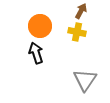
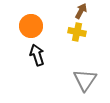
orange circle: moved 9 px left
black arrow: moved 1 px right, 2 px down
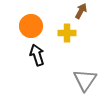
yellow cross: moved 10 px left, 1 px down; rotated 12 degrees counterclockwise
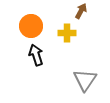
black arrow: moved 1 px left
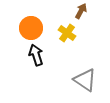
orange circle: moved 2 px down
yellow cross: rotated 36 degrees clockwise
gray triangle: rotated 30 degrees counterclockwise
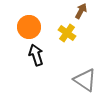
orange circle: moved 2 px left, 1 px up
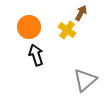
brown arrow: moved 2 px down
yellow cross: moved 3 px up
gray triangle: rotated 45 degrees clockwise
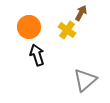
black arrow: moved 1 px right
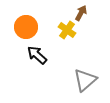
orange circle: moved 3 px left
black arrow: rotated 30 degrees counterclockwise
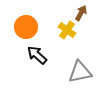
gray triangle: moved 5 px left, 8 px up; rotated 30 degrees clockwise
